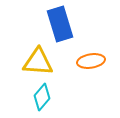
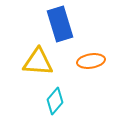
cyan diamond: moved 13 px right, 4 px down
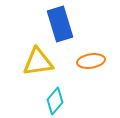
yellow triangle: rotated 12 degrees counterclockwise
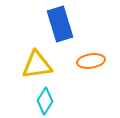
yellow triangle: moved 1 px left, 3 px down
cyan diamond: moved 10 px left; rotated 8 degrees counterclockwise
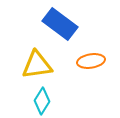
blue rectangle: rotated 36 degrees counterclockwise
cyan diamond: moved 3 px left
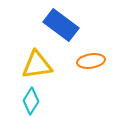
blue rectangle: moved 1 px right, 1 px down
cyan diamond: moved 11 px left
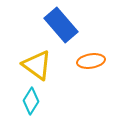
blue rectangle: rotated 12 degrees clockwise
yellow triangle: rotated 44 degrees clockwise
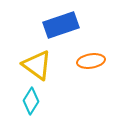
blue rectangle: rotated 68 degrees counterclockwise
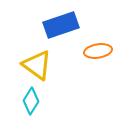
orange ellipse: moved 7 px right, 10 px up
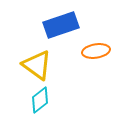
orange ellipse: moved 2 px left
cyan diamond: moved 9 px right, 1 px up; rotated 20 degrees clockwise
